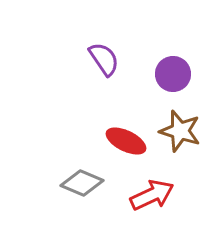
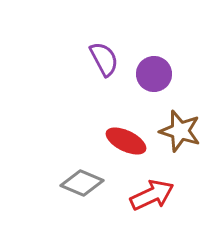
purple semicircle: rotated 6 degrees clockwise
purple circle: moved 19 px left
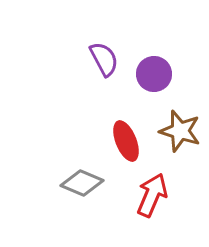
red ellipse: rotated 42 degrees clockwise
red arrow: rotated 42 degrees counterclockwise
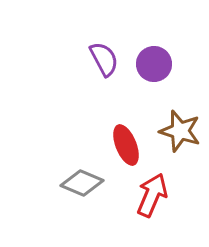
purple circle: moved 10 px up
red ellipse: moved 4 px down
